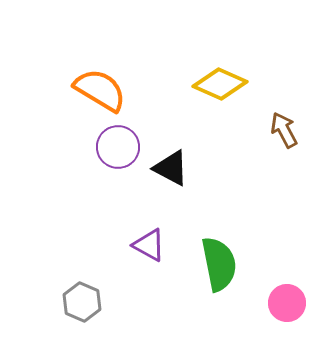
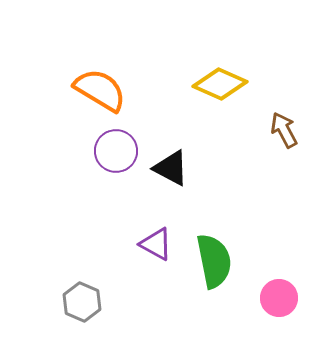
purple circle: moved 2 px left, 4 px down
purple triangle: moved 7 px right, 1 px up
green semicircle: moved 5 px left, 3 px up
pink circle: moved 8 px left, 5 px up
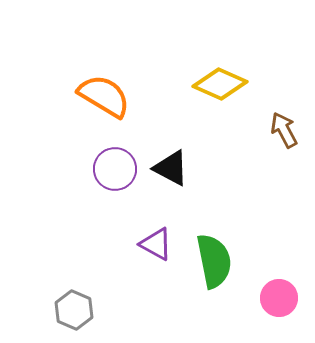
orange semicircle: moved 4 px right, 6 px down
purple circle: moved 1 px left, 18 px down
gray hexagon: moved 8 px left, 8 px down
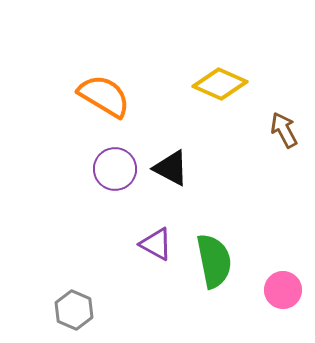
pink circle: moved 4 px right, 8 px up
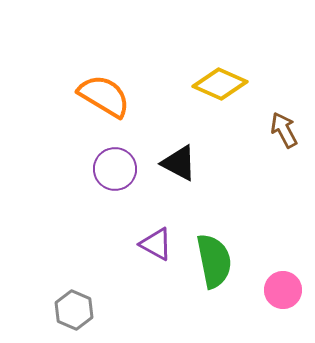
black triangle: moved 8 px right, 5 px up
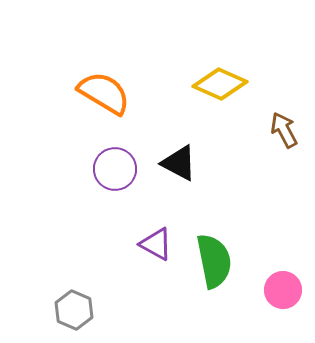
orange semicircle: moved 3 px up
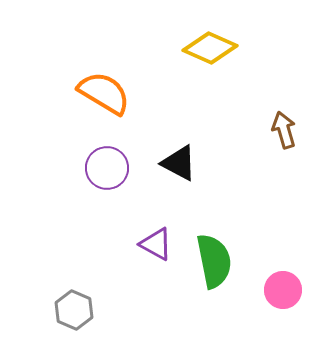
yellow diamond: moved 10 px left, 36 px up
brown arrow: rotated 12 degrees clockwise
purple circle: moved 8 px left, 1 px up
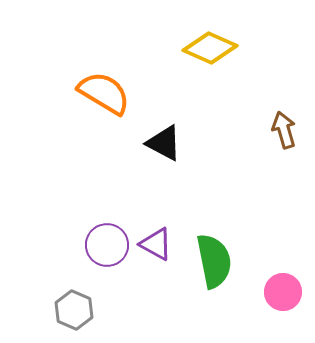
black triangle: moved 15 px left, 20 px up
purple circle: moved 77 px down
pink circle: moved 2 px down
